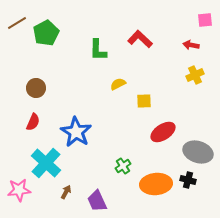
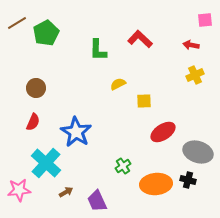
brown arrow: rotated 32 degrees clockwise
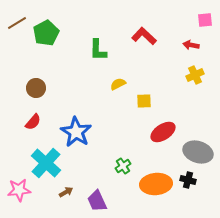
red L-shape: moved 4 px right, 3 px up
red semicircle: rotated 18 degrees clockwise
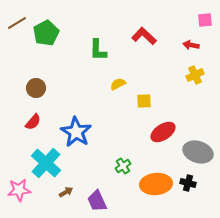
black cross: moved 3 px down
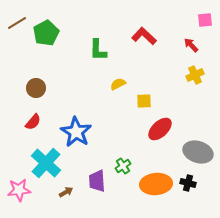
red arrow: rotated 35 degrees clockwise
red ellipse: moved 3 px left, 3 px up; rotated 10 degrees counterclockwise
purple trapezoid: moved 20 px up; rotated 20 degrees clockwise
